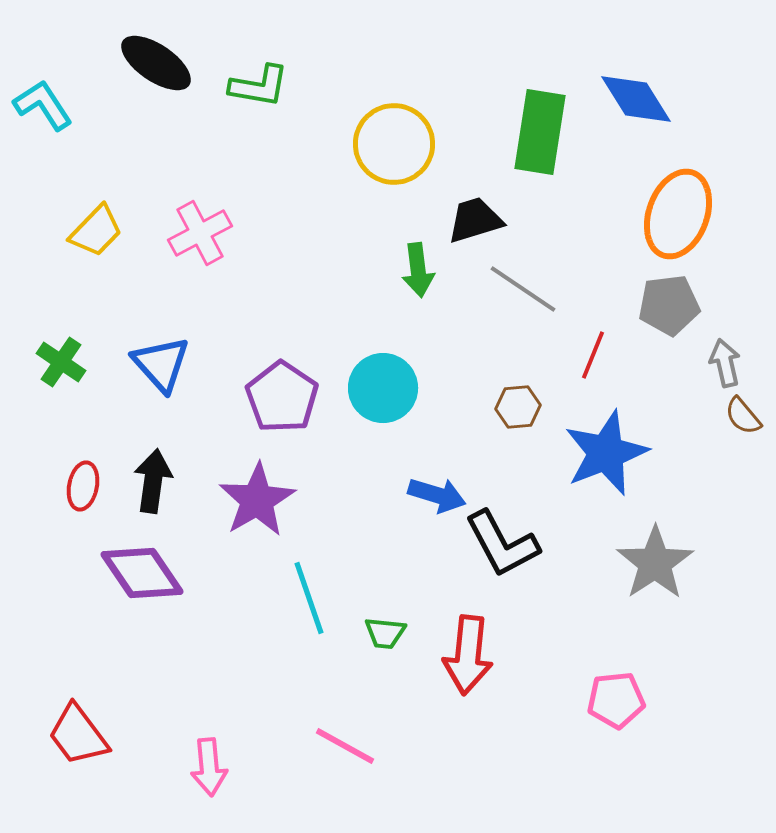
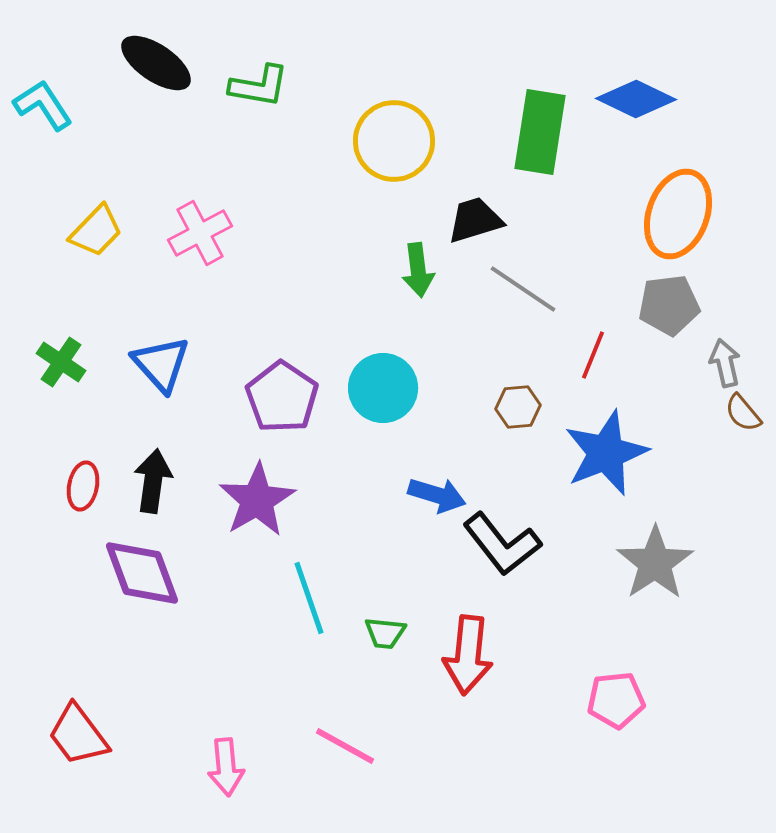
blue diamond: rotated 32 degrees counterclockwise
yellow circle: moved 3 px up
brown semicircle: moved 3 px up
black L-shape: rotated 10 degrees counterclockwise
purple diamond: rotated 14 degrees clockwise
pink arrow: moved 17 px right
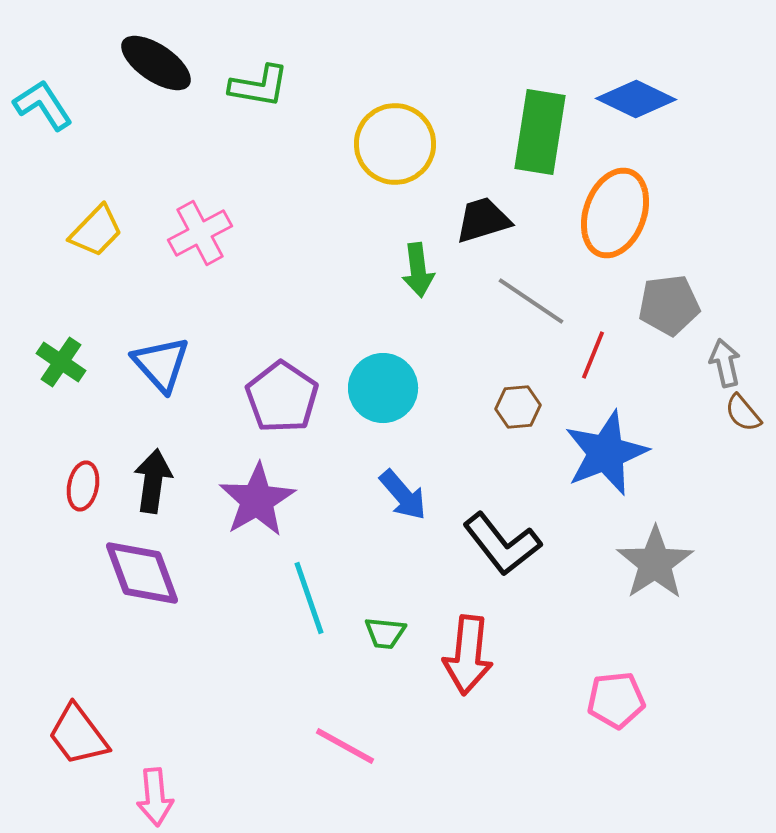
yellow circle: moved 1 px right, 3 px down
orange ellipse: moved 63 px left, 1 px up
black trapezoid: moved 8 px right
gray line: moved 8 px right, 12 px down
blue arrow: moved 34 px left; rotated 32 degrees clockwise
pink arrow: moved 71 px left, 30 px down
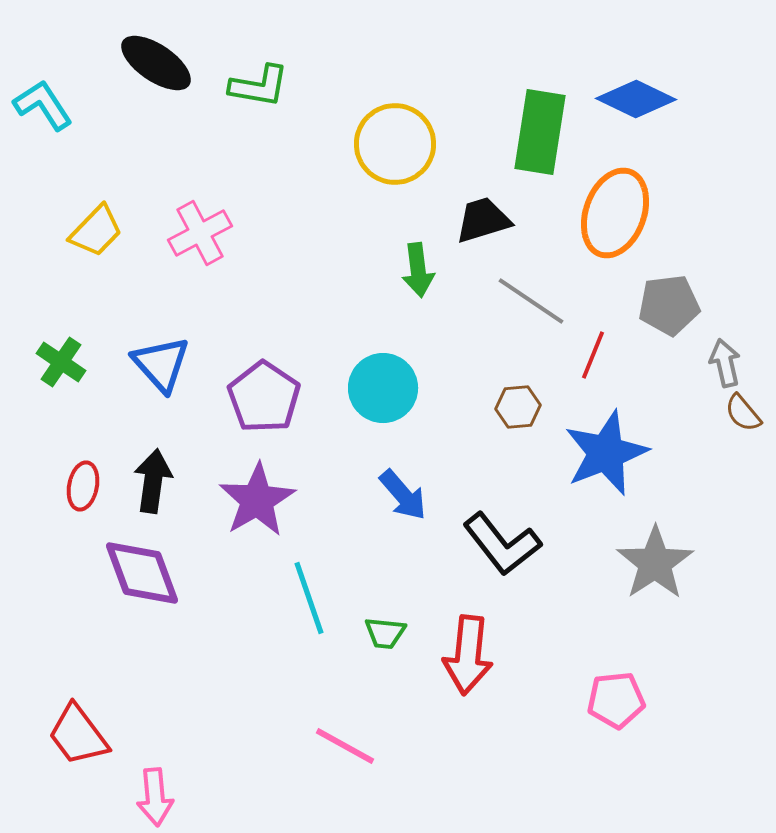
purple pentagon: moved 18 px left
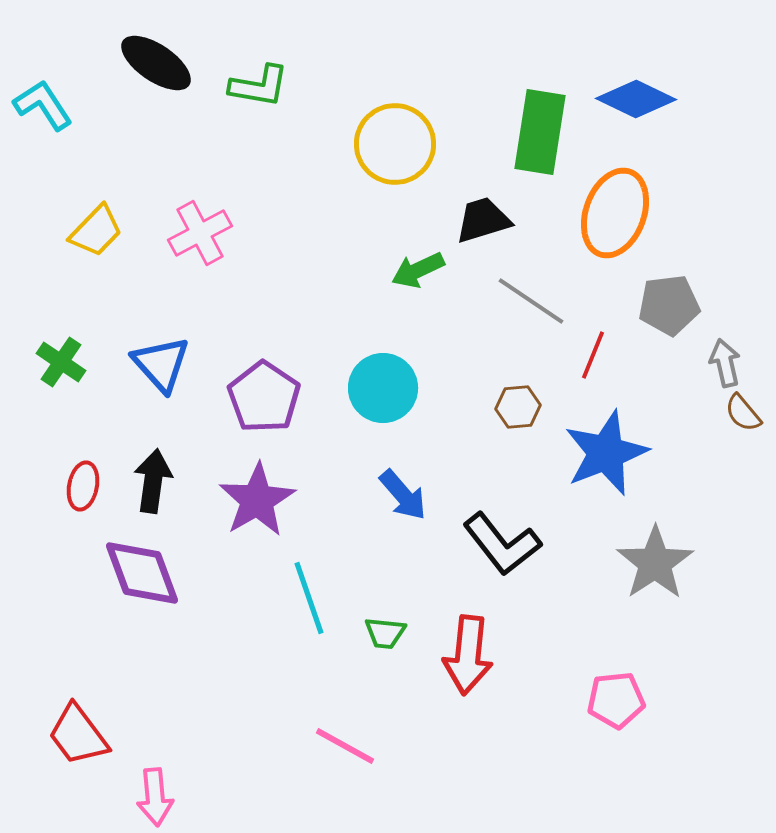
green arrow: rotated 72 degrees clockwise
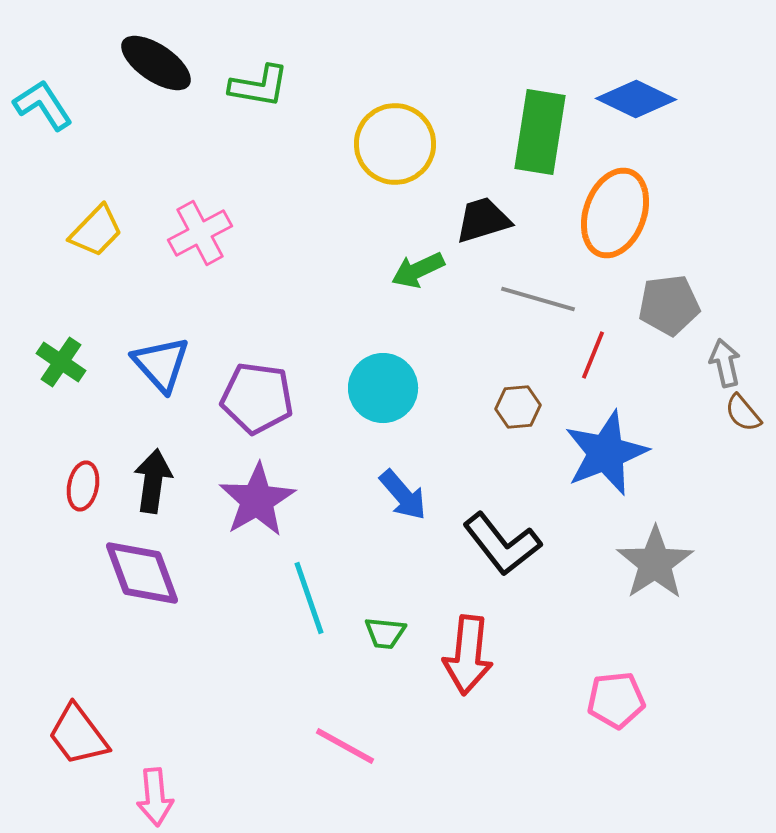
gray line: moved 7 px right, 2 px up; rotated 18 degrees counterclockwise
purple pentagon: moved 7 px left, 1 px down; rotated 26 degrees counterclockwise
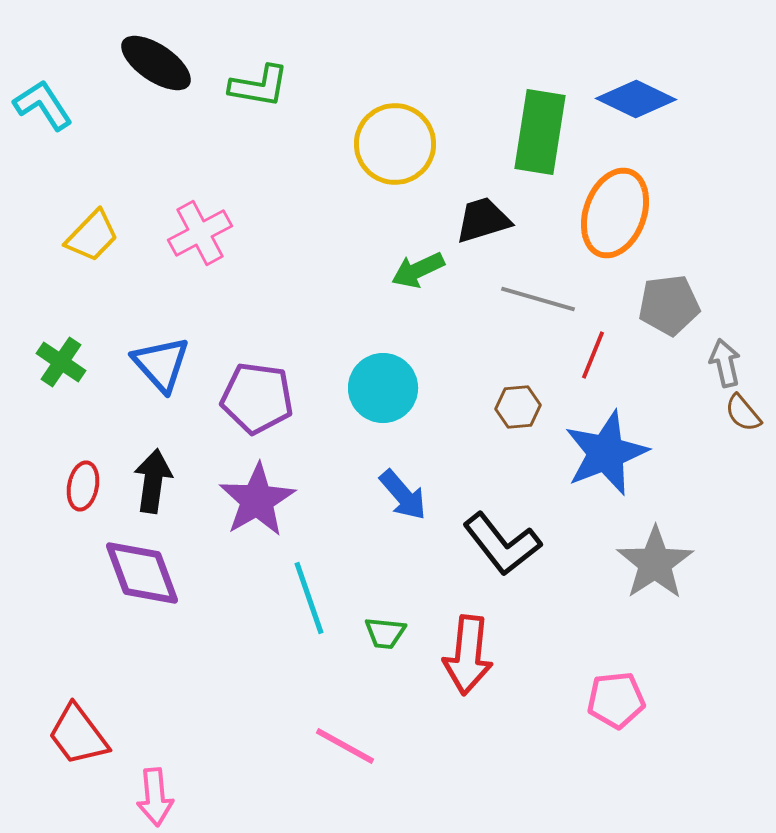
yellow trapezoid: moved 4 px left, 5 px down
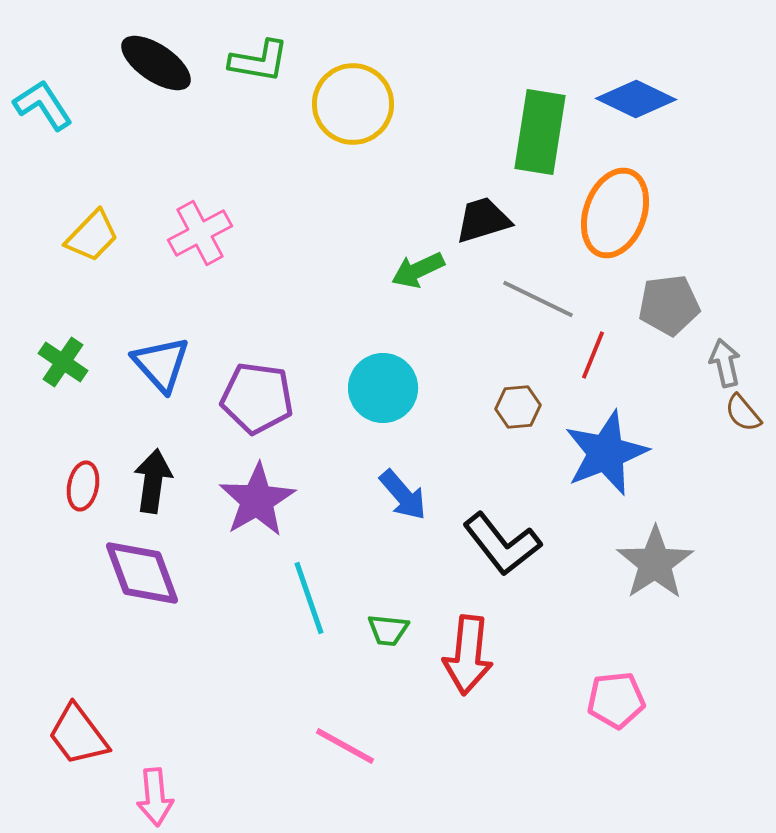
green L-shape: moved 25 px up
yellow circle: moved 42 px left, 40 px up
gray line: rotated 10 degrees clockwise
green cross: moved 2 px right
green trapezoid: moved 3 px right, 3 px up
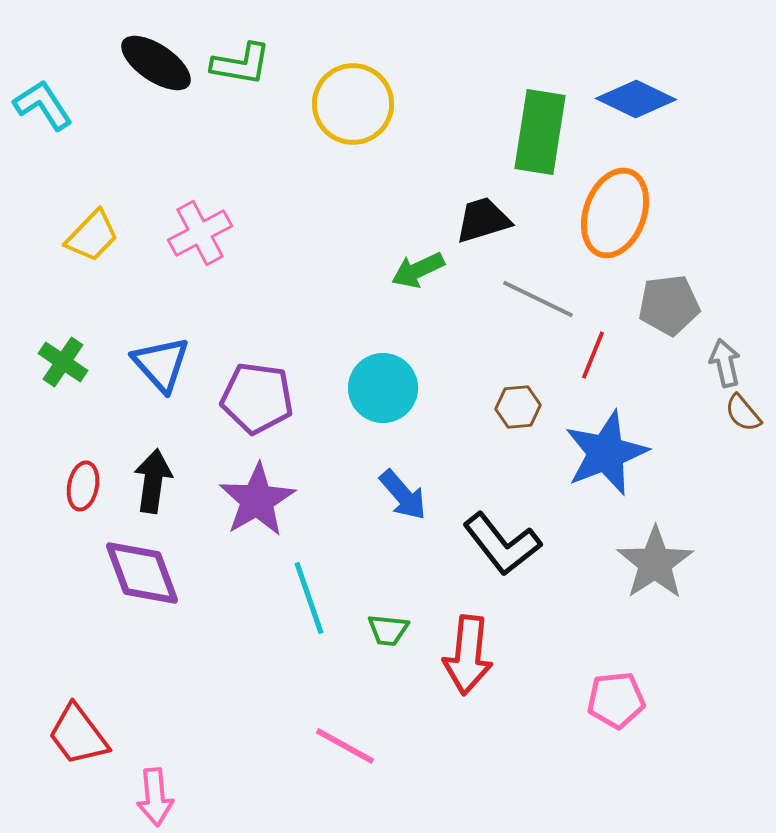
green L-shape: moved 18 px left, 3 px down
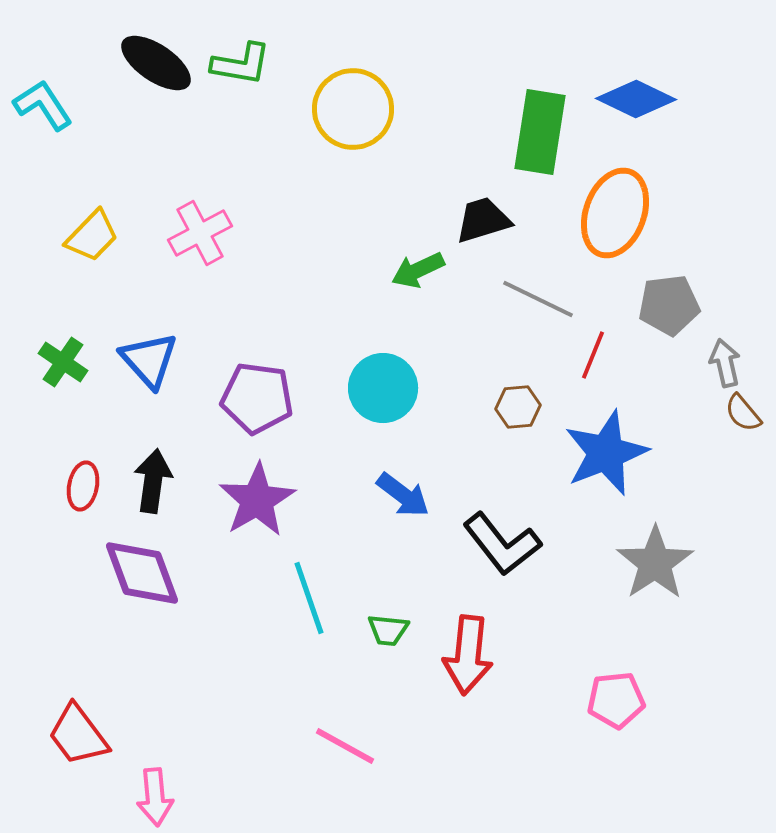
yellow circle: moved 5 px down
blue triangle: moved 12 px left, 4 px up
blue arrow: rotated 12 degrees counterclockwise
